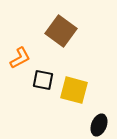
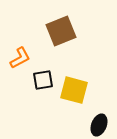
brown square: rotated 32 degrees clockwise
black square: rotated 20 degrees counterclockwise
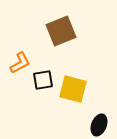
orange L-shape: moved 5 px down
yellow square: moved 1 px left, 1 px up
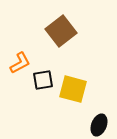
brown square: rotated 16 degrees counterclockwise
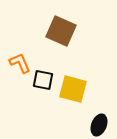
brown square: rotated 28 degrees counterclockwise
orange L-shape: rotated 85 degrees counterclockwise
black square: rotated 20 degrees clockwise
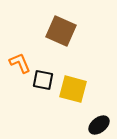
black ellipse: rotated 30 degrees clockwise
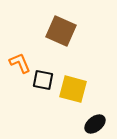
black ellipse: moved 4 px left, 1 px up
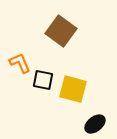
brown square: rotated 12 degrees clockwise
